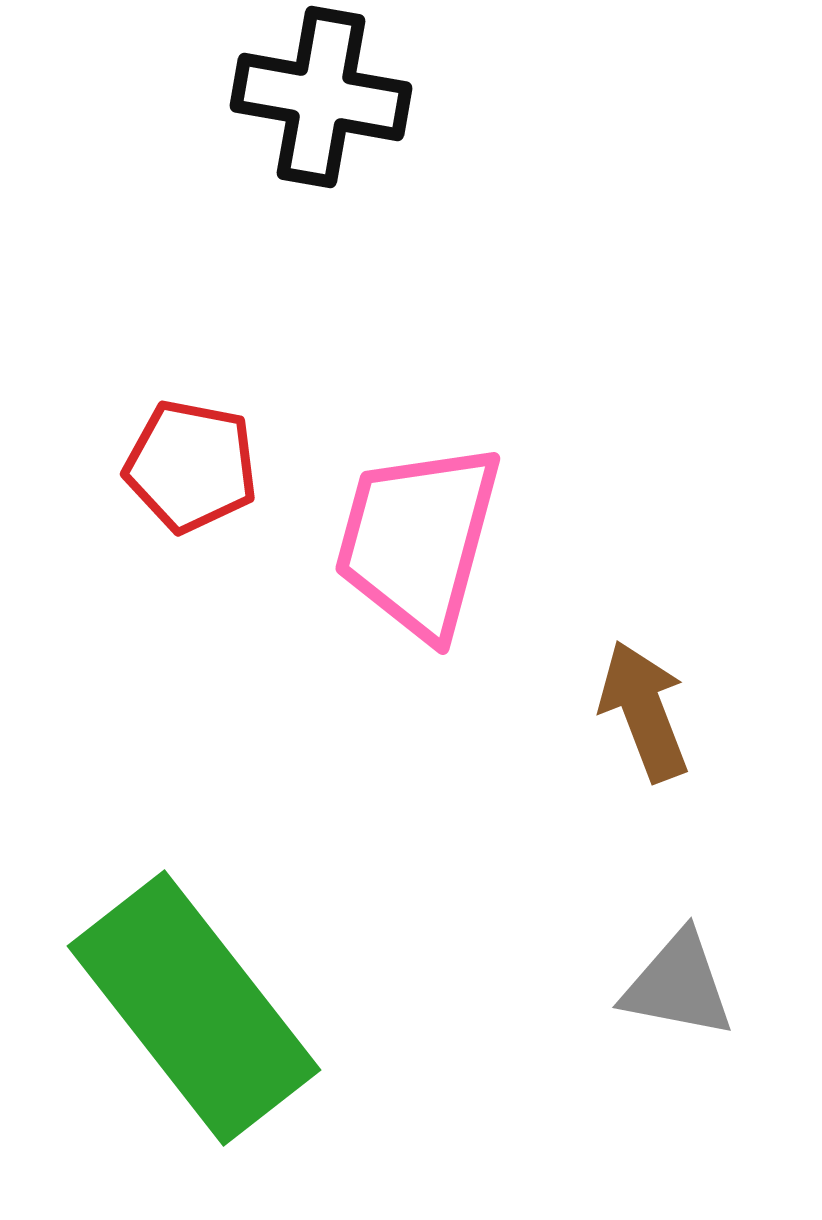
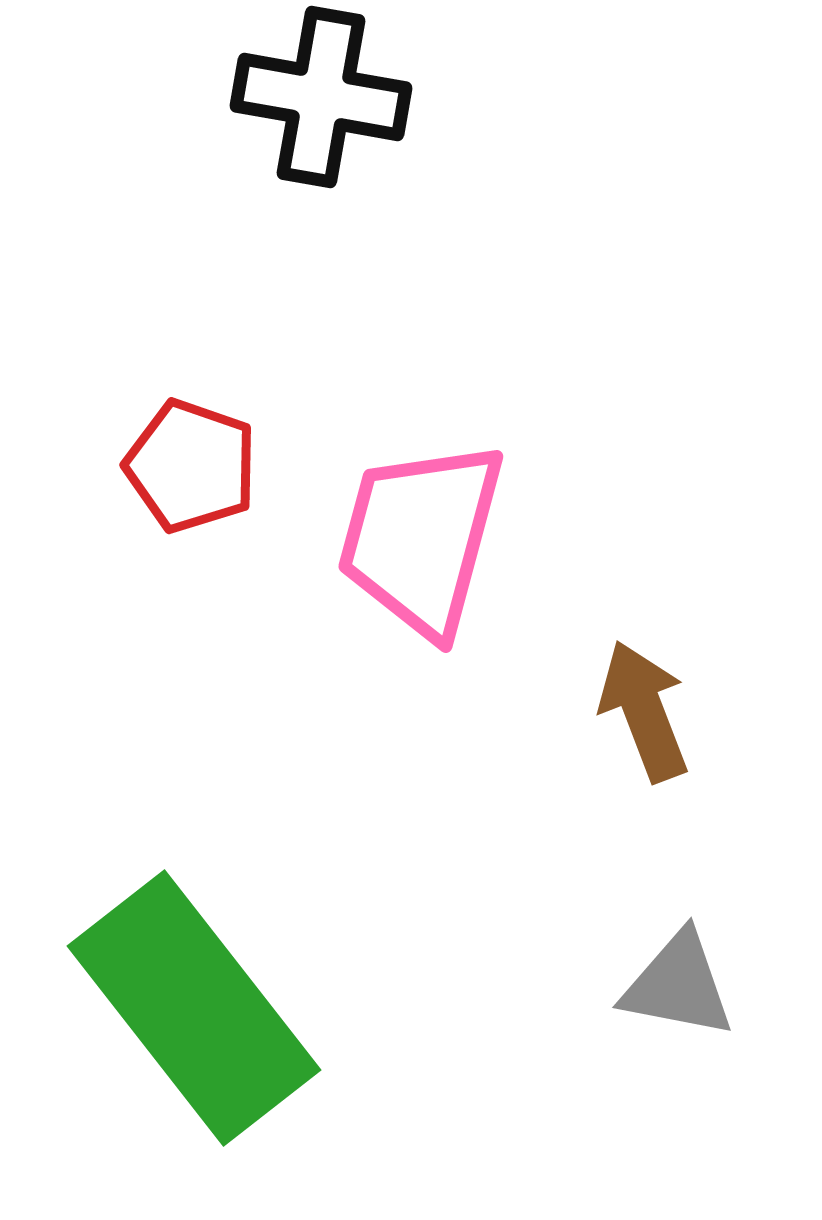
red pentagon: rotated 8 degrees clockwise
pink trapezoid: moved 3 px right, 2 px up
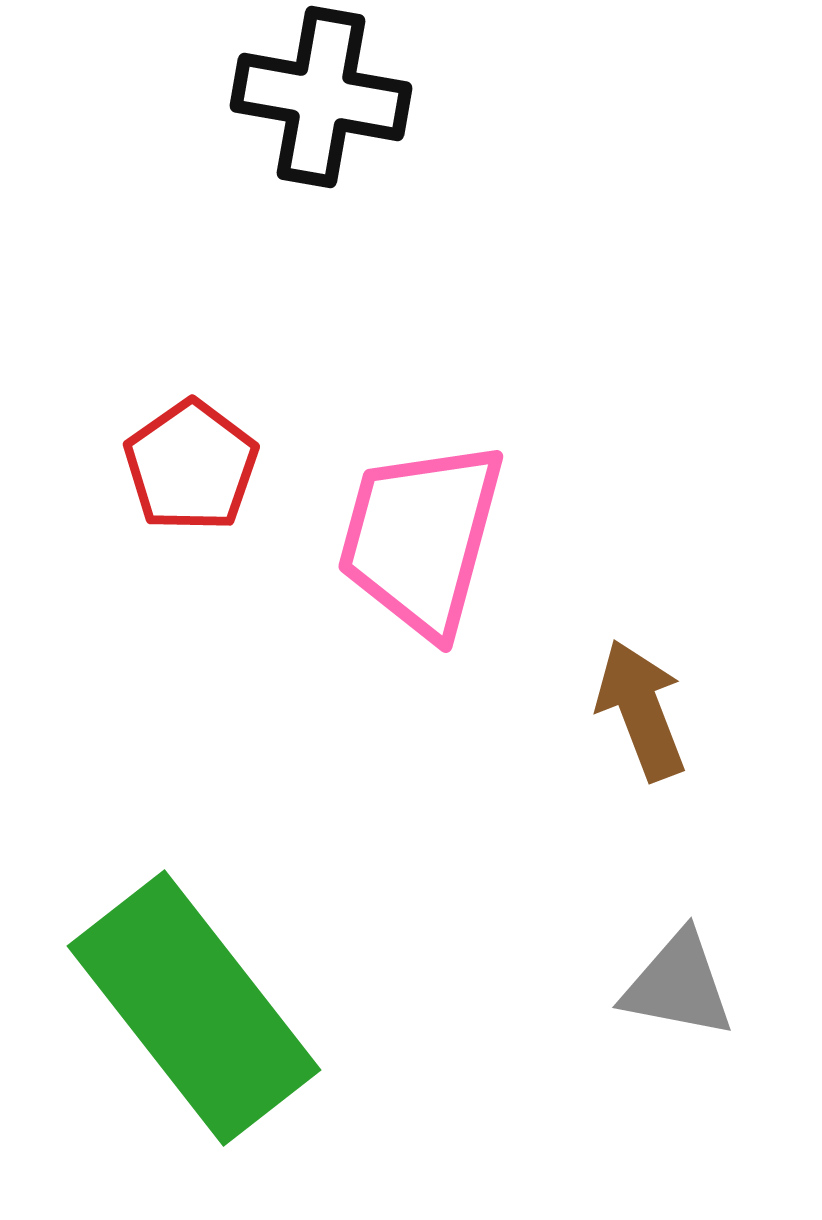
red pentagon: rotated 18 degrees clockwise
brown arrow: moved 3 px left, 1 px up
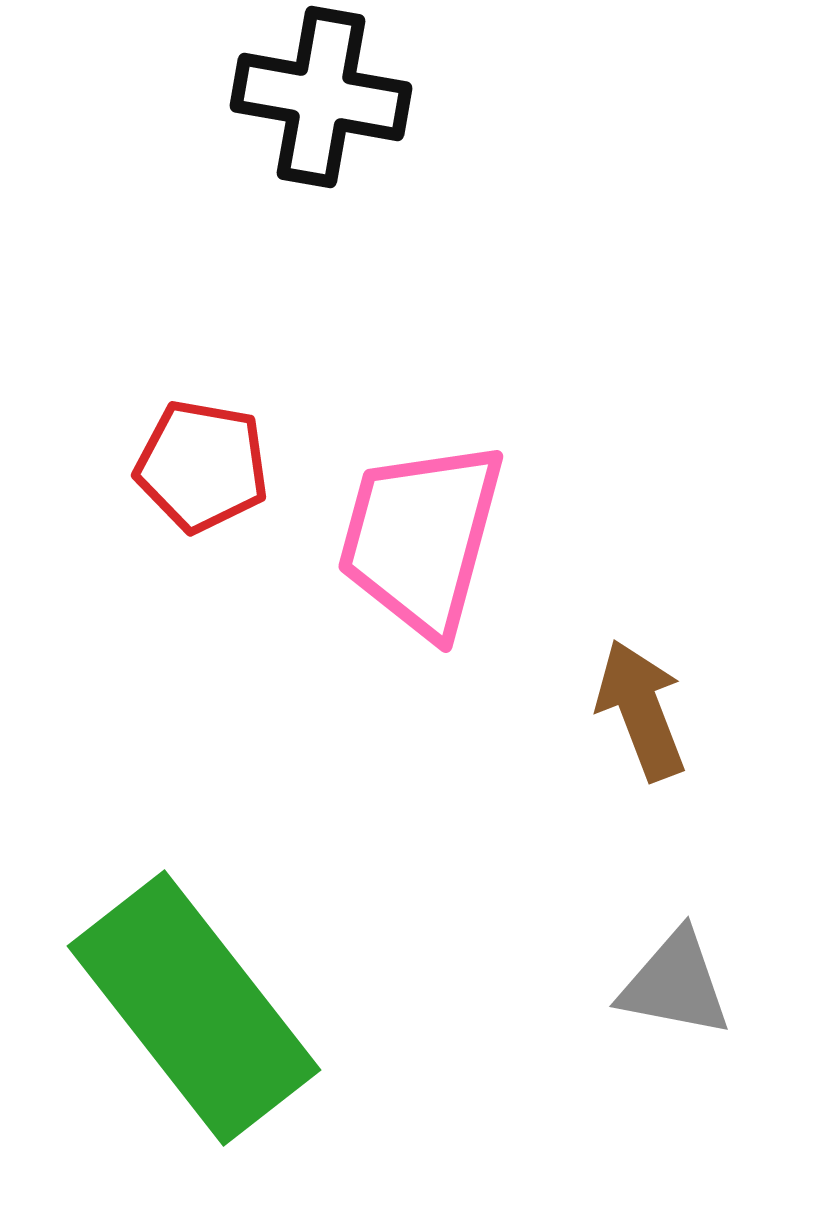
red pentagon: moved 11 px right; rotated 27 degrees counterclockwise
gray triangle: moved 3 px left, 1 px up
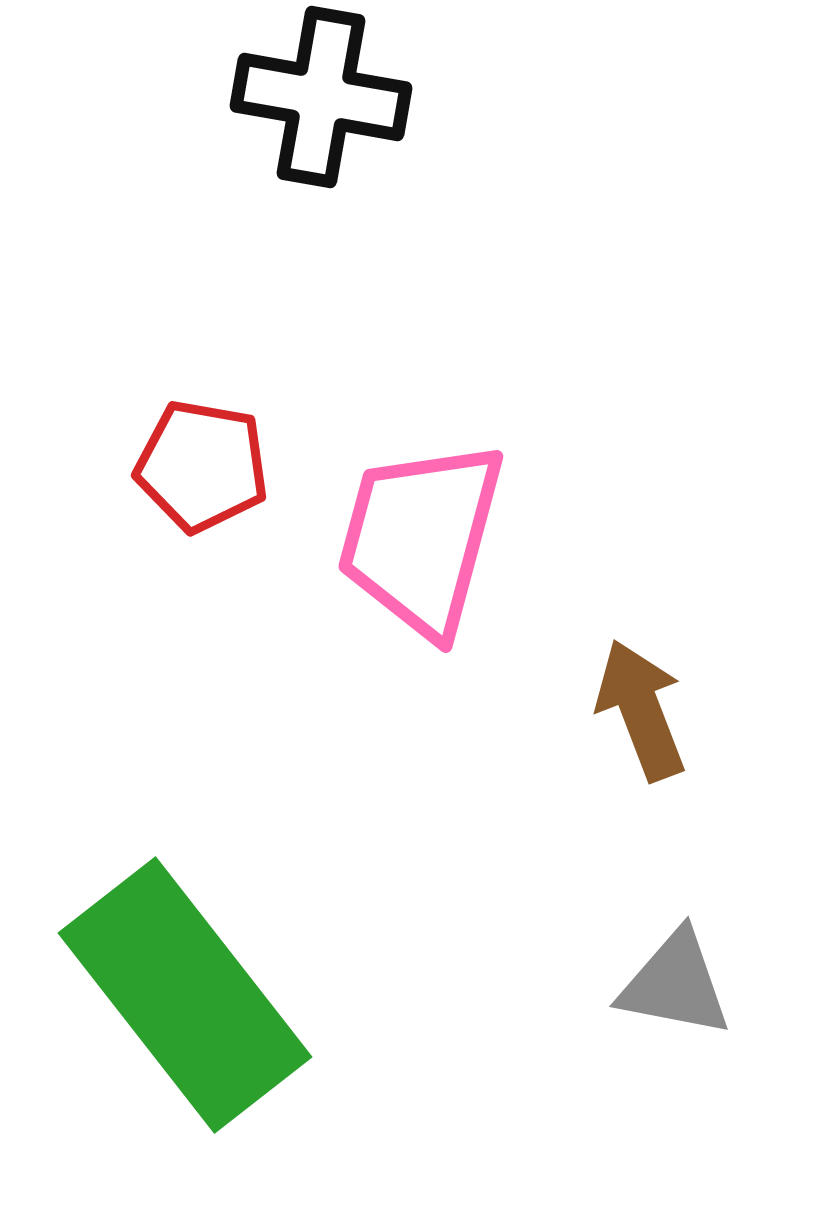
green rectangle: moved 9 px left, 13 px up
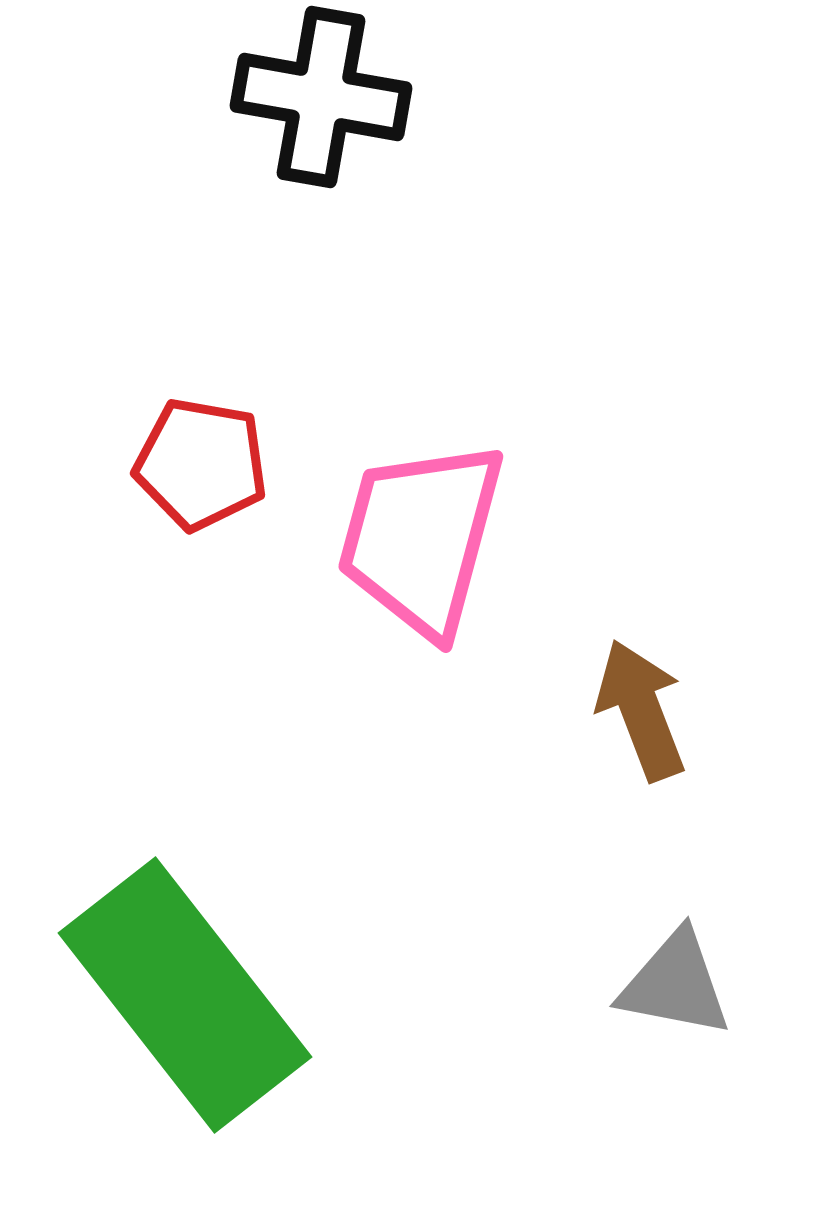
red pentagon: moved 1 px left, 2 px up
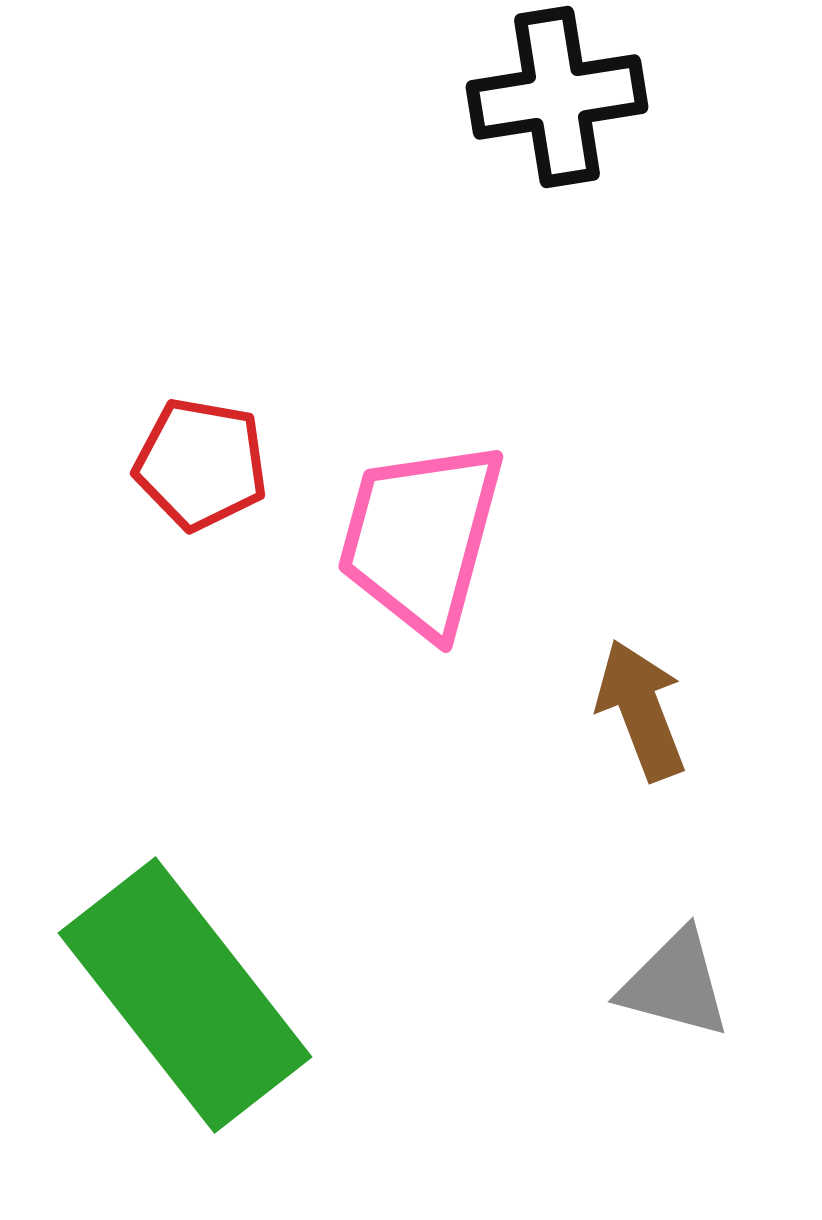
black cross: moved 236 px right; rotated 19 degrees counterclockwise
gray triangle: rotated 4 degrees clockwise
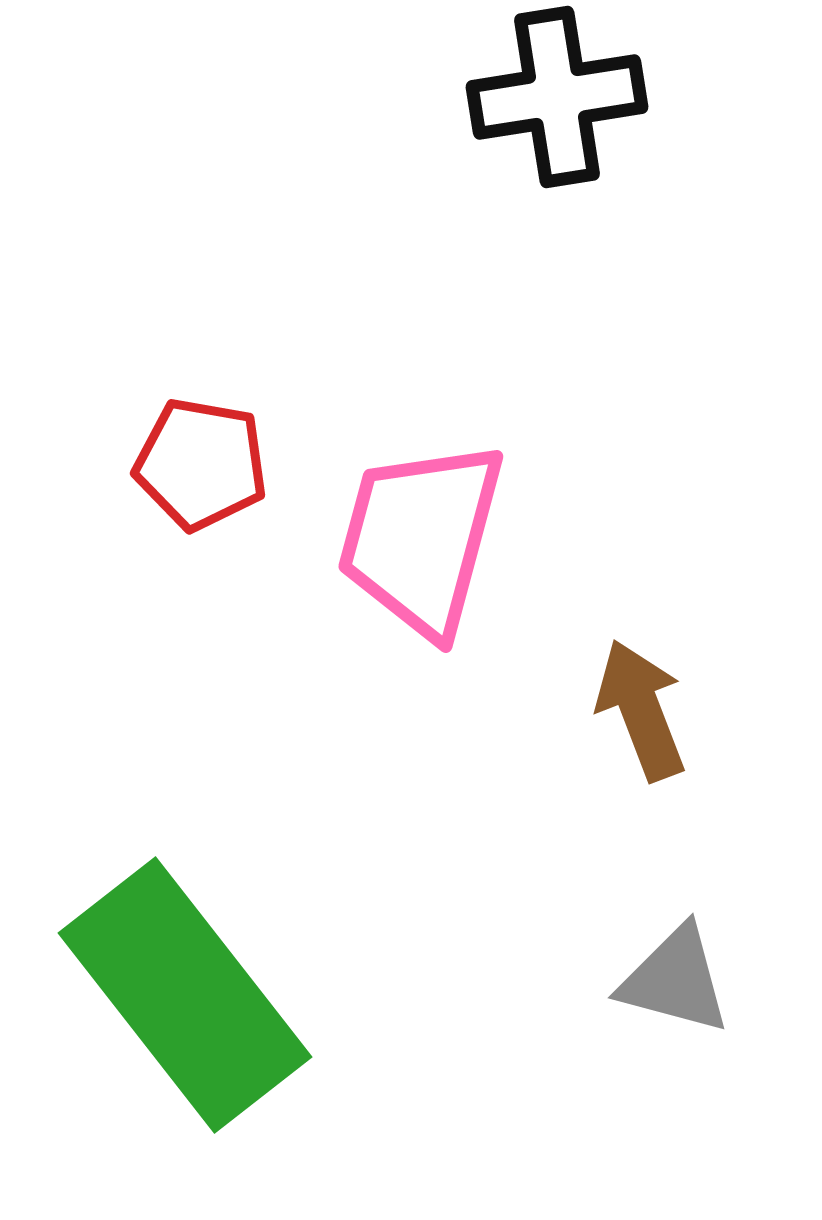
gray triangle: moved 4 px up
